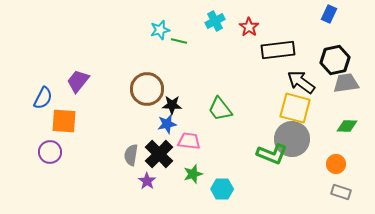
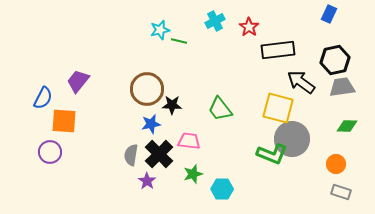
gray trapezoid: moved 4 px left, 4 px down
yellow square: moved 17 px left
blue star: moved 16 px left
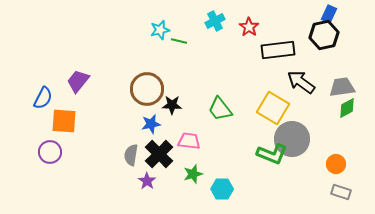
black hexagon: moved 11 px left, 25 px up
yellow square: moved 5 px left; rotated 16 degrees clockwise
green diamond: moved 18 px up; rotated 30 degrees counterclockwise
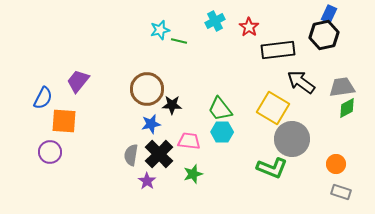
green L-shape: moved 14 px down
cyan hexagon: moved 57 px up
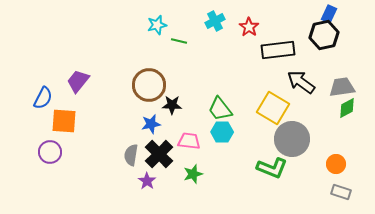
cyan star: moved 3 px left, 5 px up
brown circle: moved 2 px right, 4 px up
